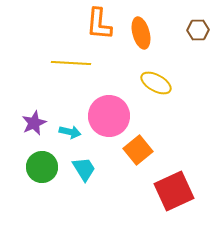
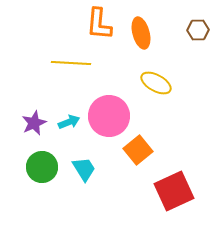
cyan arrow: moved 1 px left, 10 px up; rotated 35 degrees counterclockwise
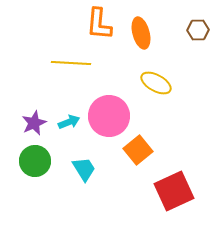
green circle: moved 7 px left, 6 px up
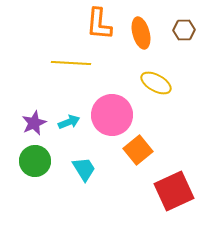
brown hexagon: moved 14 px left
pink circle: moved 3 px right, 1 px up
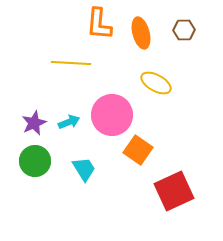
orange square: rotated 16 degrees counterclockwise
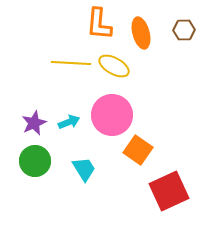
yellow ellipse: moved 42 px left, 17 px up
red square: moved 5 px left
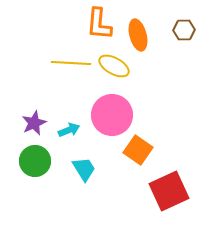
orange ellipse: moved 3 px left, 2 px down
cyan arrow: moved 8 px down
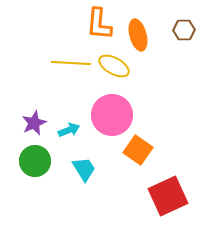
red square: moved 1 px left, 5 px down
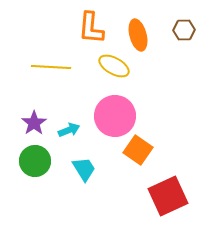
orange L-shape: moved 8 px left, 4 px down
yellow line: moved 20 px left, 4 px down
pink circle: moved 3 px right, 1 px down
purple star: rotated 10 degrees counterclockwise
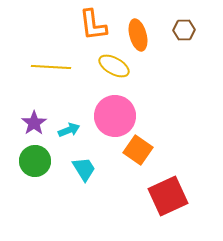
orange L-shape: moved 2 px right, 3 px up; rotated 12 degrees counterclockwise
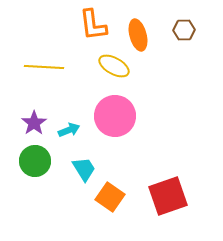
yellow line: moved 7 px left
orange square: moved 28 px left, 47 px down
red square: rotated 6 degrees clockwise
